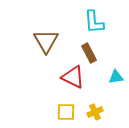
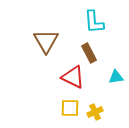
yellow square: moved 4 px right, 4 px up
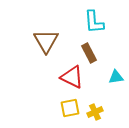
red triangle: moved 1 px left
yellow square: rotated 12 degrees counterclockwise
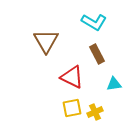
cyan L-shape: rotated 55 degrees counterclockwise
brown rectangle: moved 8 px right, 1 px down
cyan triangle: moved 2 px left, 7 px down
yellow square: moved 2 px right
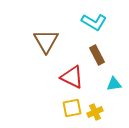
brown rectangle: moved 1 px down
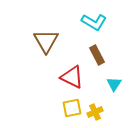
cyan triangle: rotated 49 degrees counterclockwise
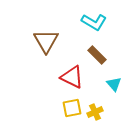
brown rectangle: rotated 18 degrees counterclockwise
cyan triangle: rotated 14 degrees counterclockwise
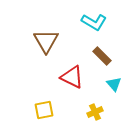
brown rectangle: moved 5 px right, 1 px down
yellow square: moved 28 px left, 2 px down
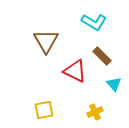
red triangle: moved 3 px right, 6 px up
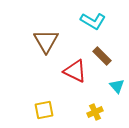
cyan L-shape: moved 1 px left, 1 px up
cyan triangle: moved 3 px right, 2 px down
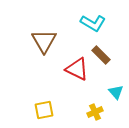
cyan L-shape: moved 2 px down
brown triangle: moved 2 px left
brown rectangle: moved 1 px left, 1 px up
red triangle: moved 2 px right, 2 px up
cyan triangle: moved 1 px left, 6 px down
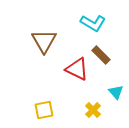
yellow cross: moved 2 px left, 2 px up; rotated 21 degrees counterclockwise
